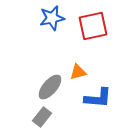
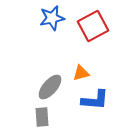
red square: rotated 16 degrees counterclockwise
orange triangle: moved 3 px right, 1 px down
blue L-shape: moved 3 px left, 2 px down
gray rectangle: rotated 42 degrees counterclockwise
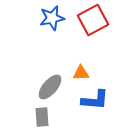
red square: moved 6 px up
orange triangle: rotated 12 degrees clockwise
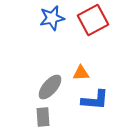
gray rectangle: moved 1 px right
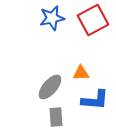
gray rectangle: moved 13 px right
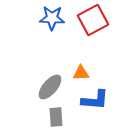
blue star: rotated 15 degrees clockwise
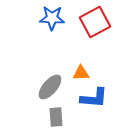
red square: moved 2 px right, 2 px down
blue L-shape: moved 1 px left, 2 px up
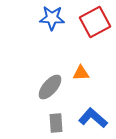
blue L-shape: moved 1 px left, 20 px down; rotated 144 degrees counterclockwise
gray rectangle: moved 6 px down
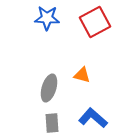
blue star: moved 5 px left
orange triangle: moved 1 px right, 2 px down; rotated 18 degrees clockwise
gray ellipse: moved 1 px left, 1 px down; rotated 24 degrees counterclockwise
gray rectangle: moved 4 px left
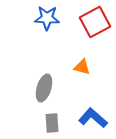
orange triangle: moved 8 px up
gray ellipse: moved 5 px left
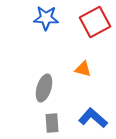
blue star: moved 1 px left
orange triangle: moved 1 px right, 2 px down
